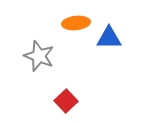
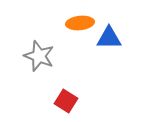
orange ellipse: moved 4 px right
red square: rotated 15 degrees counterclockwise
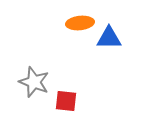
gray star: moved 5 px left, 26 px down
red square: rotated 25 degrees counterclockwise
